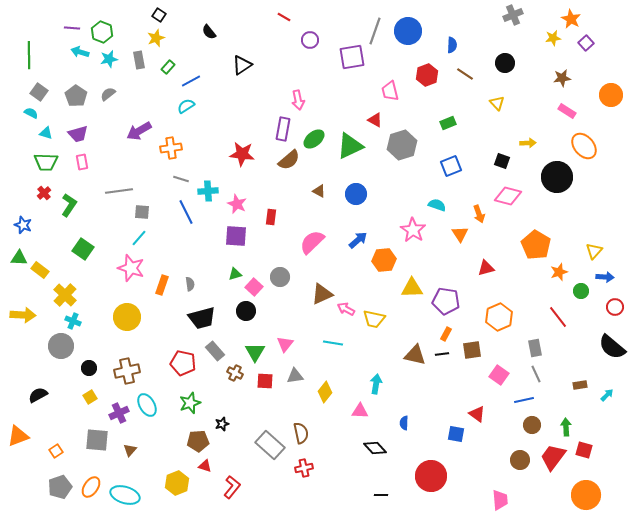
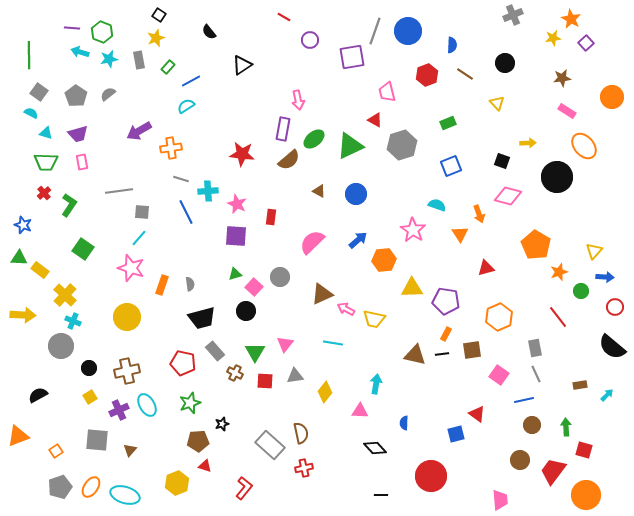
pink trapezoid at (390, 91): moved 3 px left, 1 px down
orange circle at (611, 95): moved 1 px right, 2 px down
purple cross at (119, 413): moved 3 px up
blue square at (456, 434): rotated 24 degrees counterclockwise
red trapezoid at (553, 457): moved 14 px down
red L-shape at (232, 487): moved 12 px right, 1 px down
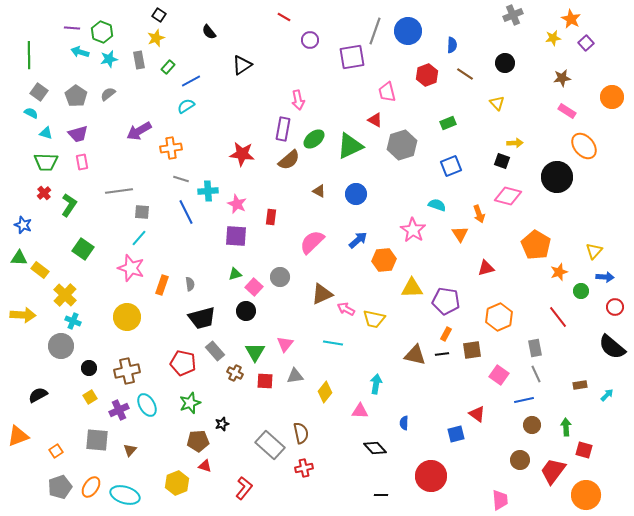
yellow arrow at (528, 143): moved 13 px left
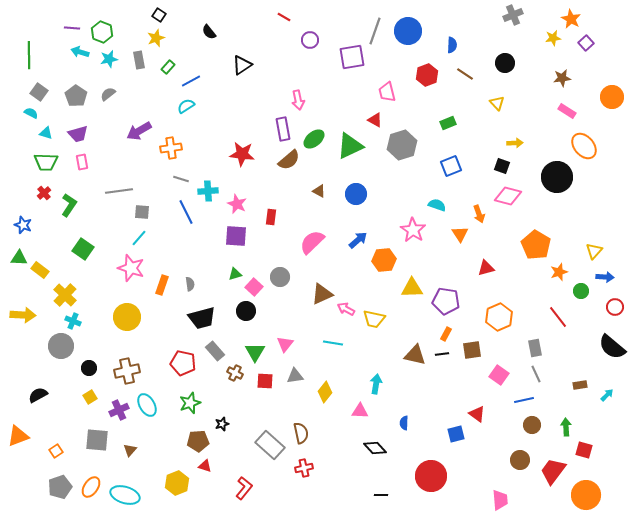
purple rectangle at (283, 129): rotated 20 degrees counterclockwise
black square at (502, 161): moved 5 px down
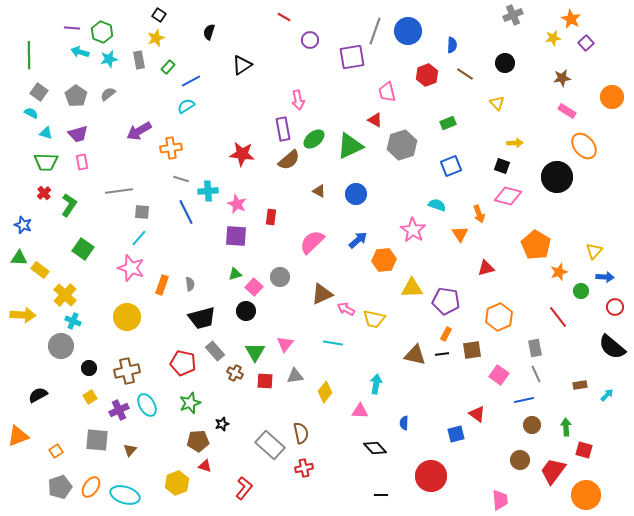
black semicircle at (209, 32): rotated 56 degrees clockwise
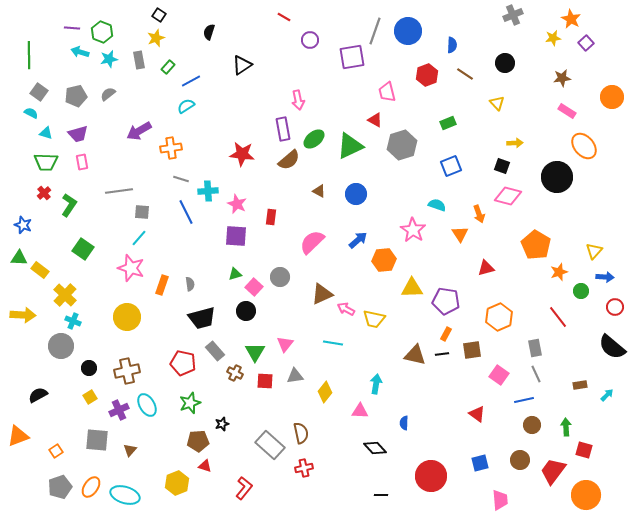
gray pentagon at (76, 96): rotated 25 degrees clockwise
blue square at (456, 434): moved 24 px right, 29 px down
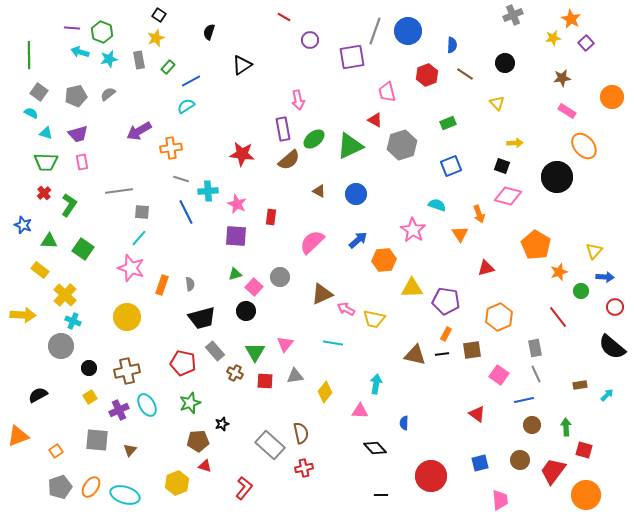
green triangle at (19, 258): moved 30 px right, 17 px up
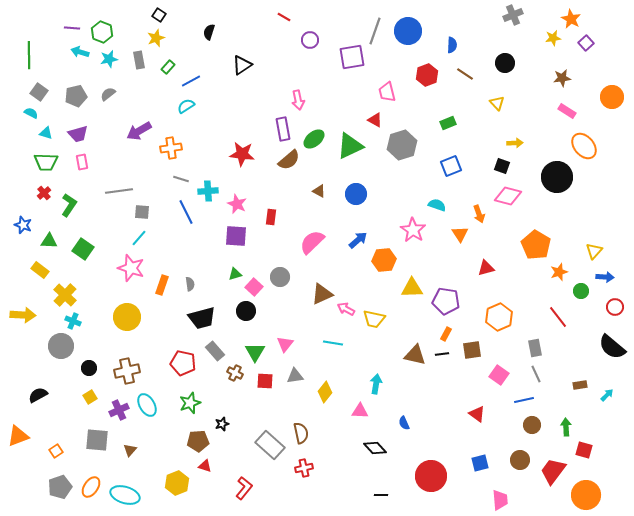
blue semicircle at (404, 423): rotated 24 degrees counterclockwise
